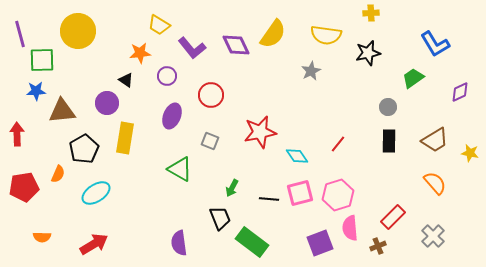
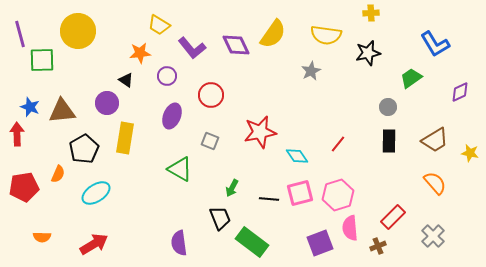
green trapezoid at (413, 78): moved 2 px left
blue star at (36, 91): moved 6 px left, 16 px down; rotated 24 degrees clockwise
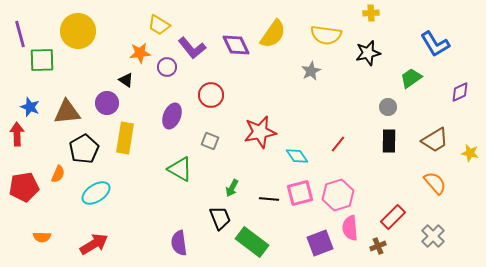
purple circle at (167, 76): moved 9 px up
brown triangle at (62, 111): moved 5 px right, 1 px down
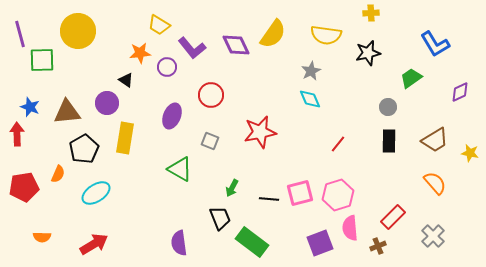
cyan diamond at (297, 156): moved 13 px right, 57 px up; rotated 10 degrees clockwise
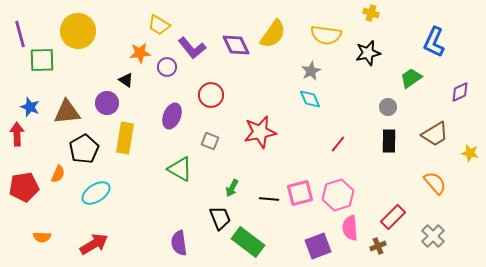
yellow cross at (371, 13): rotated 21 degrees clockwise
blue L-shape at (435, 44): moved 1 px left, 2 px up; rotated 56 degrees clockwise
brown trapezoid at (435, 140): moved 6 px up
green rectangle at (252, 242): moved 4 px left
purple square at (320, 243): moved 2 px left, 3 px down
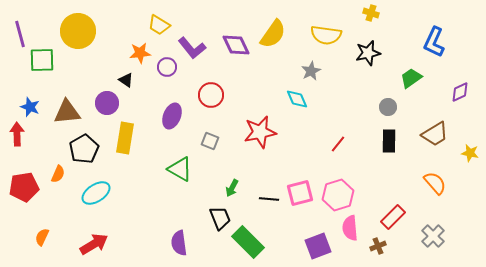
cyan diamond at (310, 99): moved 13 px left
orange semicircle at (42, 237): rotated 114 degrees clockwise
green rectangle at (248, 242): rotated 8 degrees clockwise
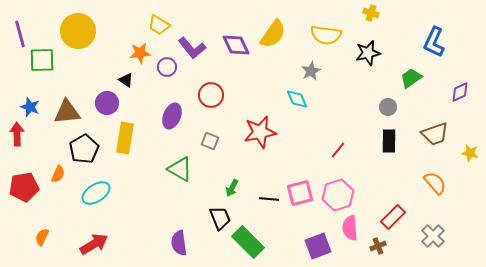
brown trapezoid at (435, 134): rotated 12 degrees clockwise
red line at (338, 144): moved 6 px down
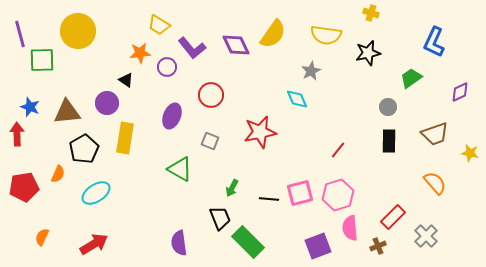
gray cross at (433, 236): moved 7 px left
